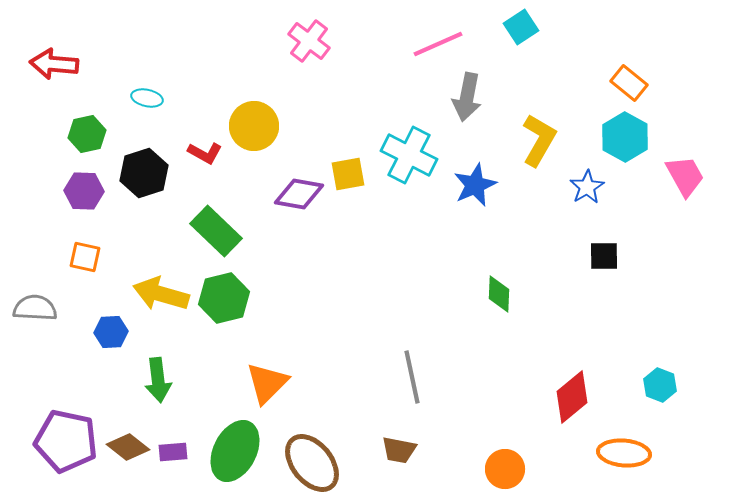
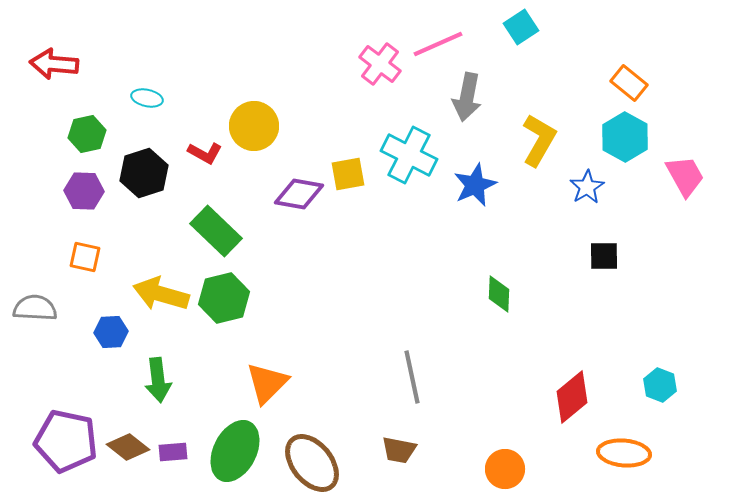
pink cross at (309, 41): moved 71 px right, 23 px down
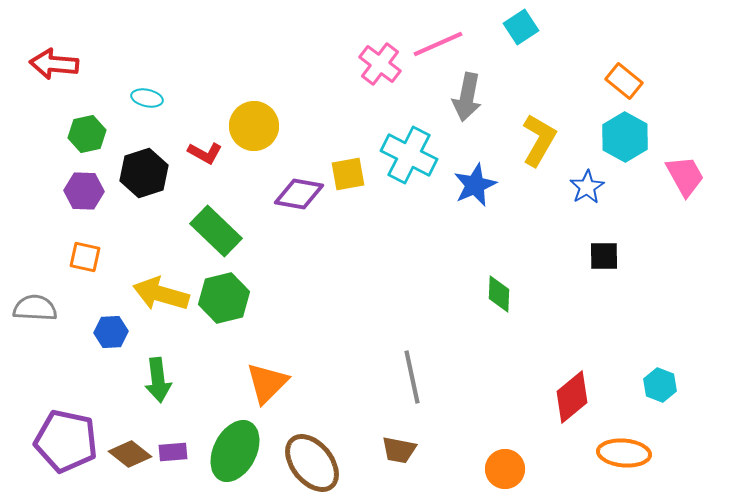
orange rectangle at (629, 83): moved 5 px left, 2 px up
brown diamond at (128, 447): moved 2 px right, 7 px down
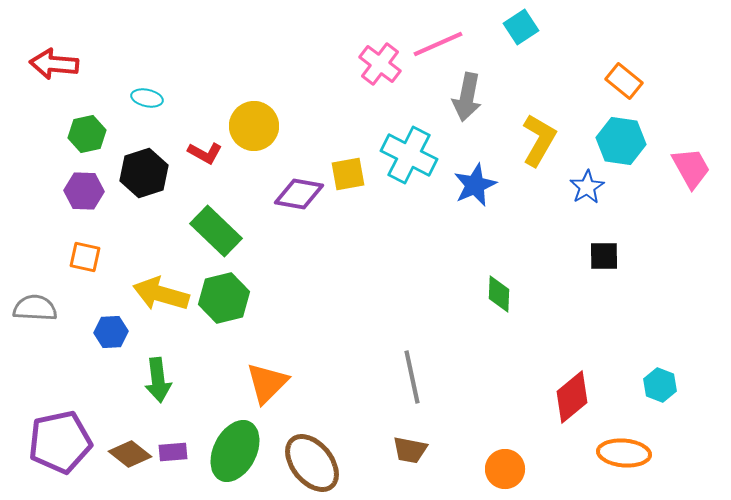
cyan hexagon at (625, 137): moved 4 px left, 4 px down; rotated 21 degrees counterclockwise
pink trapezoid at (685, 176): moved 6 px right, 8 px up
purple pentagon at (66, 441): moved 6 px left, 1 px down; rotated 24 degrees counterclockwise
brown trapezoid at (399, 450): moved 11 px right
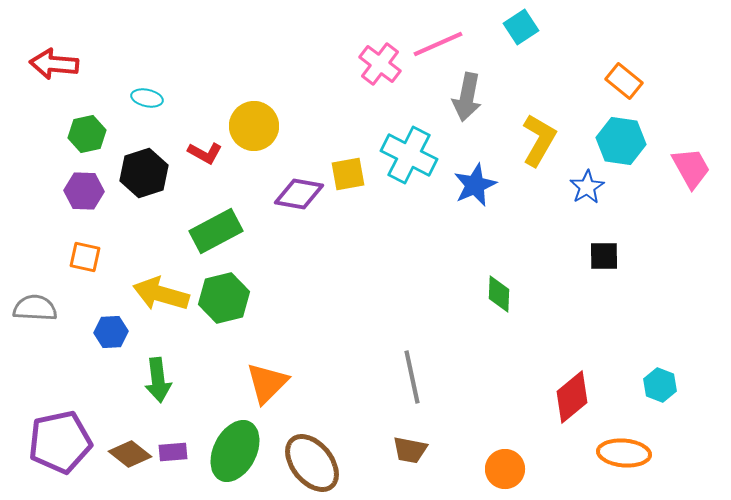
green rectangle at (216, 231): rotated 72 degrees counterclockwise
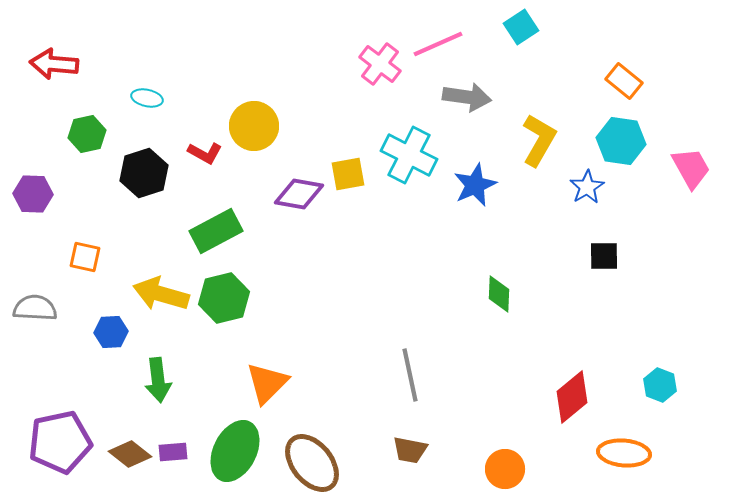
gray arrow at (467, 97): rotated 93 degrees counterclockwise
purple hexagon at (84, 191): moved 51 px left, 3 px down
gray line at (412, 377): moved 2 px left, 2 px up
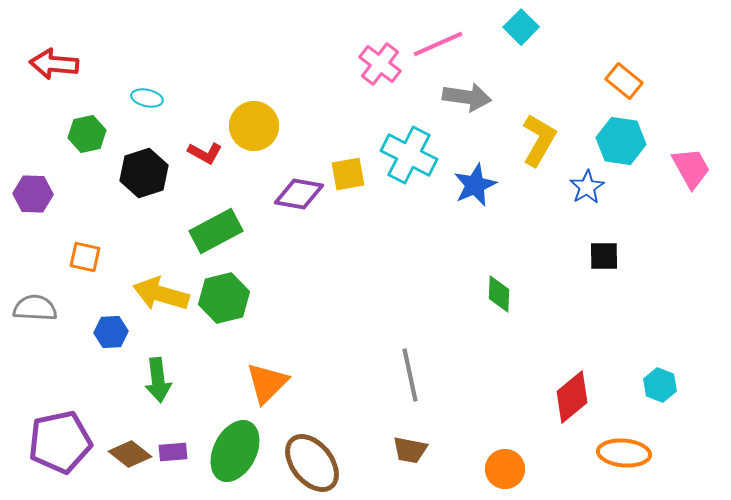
cyan square at (521, 27): rotated 12 degrees counterclockwise
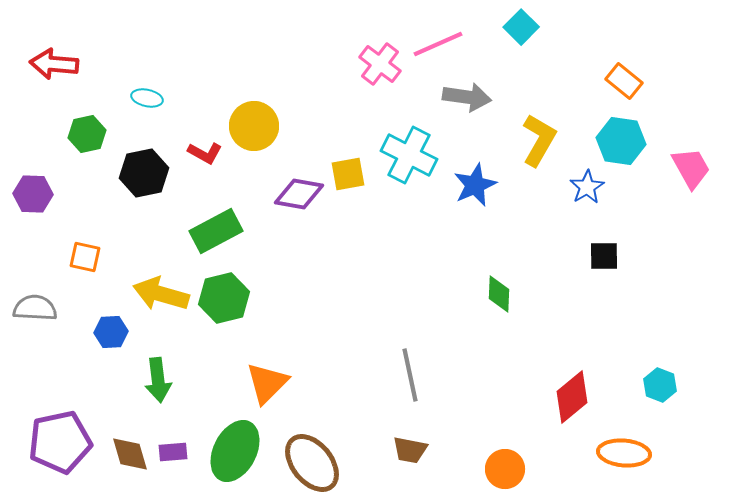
black hexagon at (144, 173): rotated 6 degrees clockwise
brown diamond at (130, 454): rotated 36 degrees clockwise
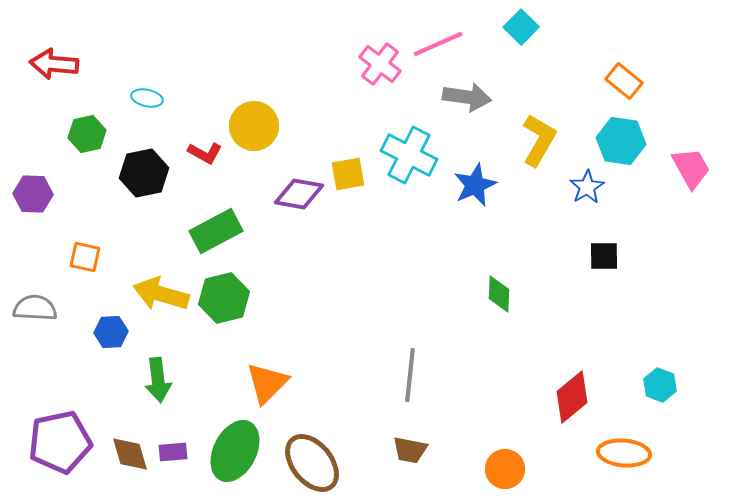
gray line at (410, 375): rotated 18 degrees clockwise
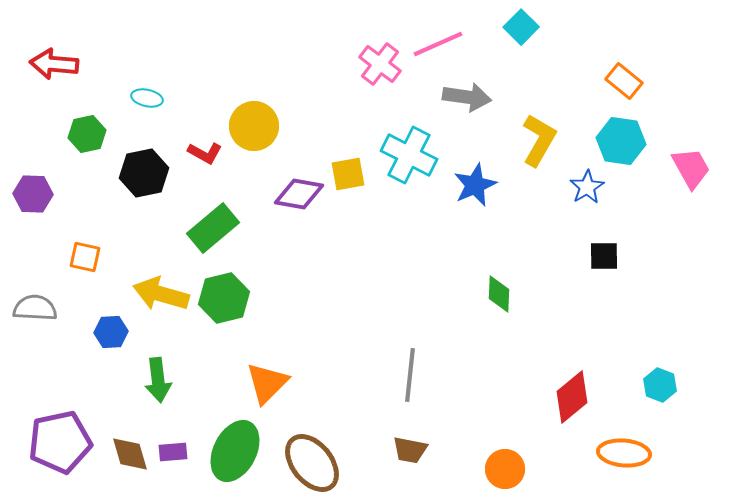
green rectangle at (216, 231): moved 3 px left, 3 px up; rotated 12 degrees counterclockwise
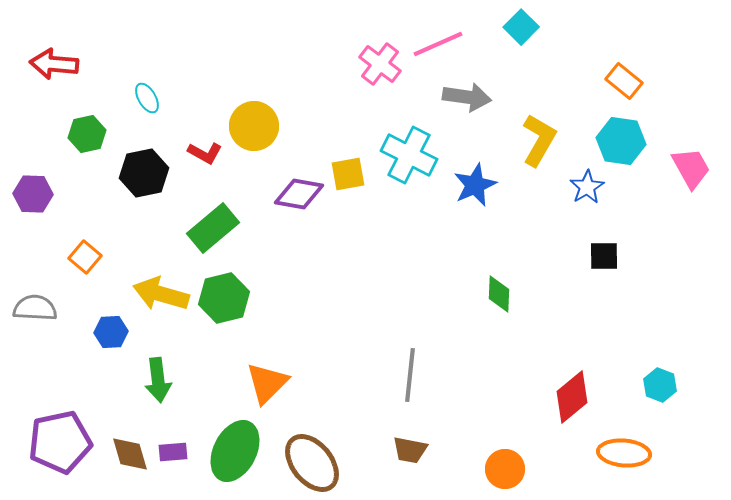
cyan ellipse at (147, 98): rotated 48 degrees clockwise
orange square at (85, 257): rotated 28 degrees clockwise
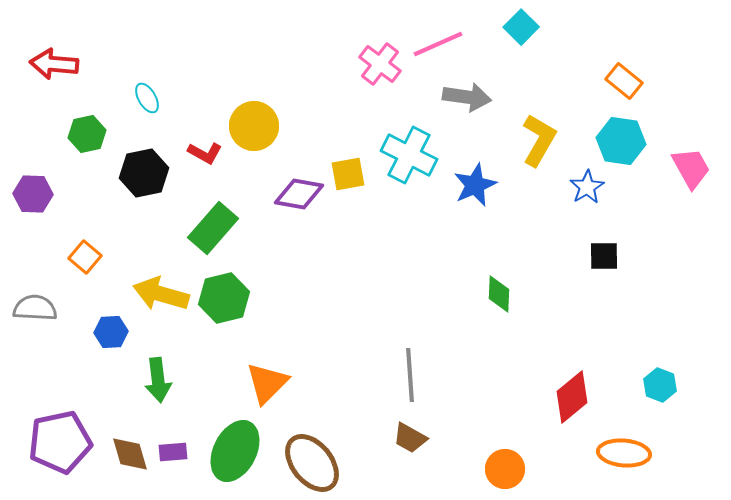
green rectangle at (213, 228): rotated 9 degrees counterclockwise
gray line at (410, 375): rotated 10 degrees counterclockwise
brown trapezoid at (410, 450): moved 12 px up; rotated 18 degrees clockwise
